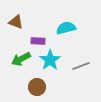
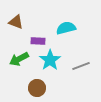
green arrow: moved 2 px left
brown circle: moved 1 px down
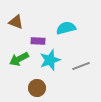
cyan star: rotated 15 degrees clockwise
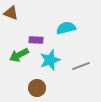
brown triangle: moved 5 px left, 9 px up
purple rectangle: moved 2 px left, 1 px up
green arrow: moved 4 px up
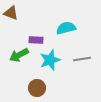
gray line: moved 1 px right, 7 px up; rotated 12 degrees clockwise
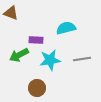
cyan star: rotated 10 degrees clockwise
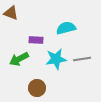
green arrow: moved 4 px down
cyan star: moved 6 px right, 1 px up
